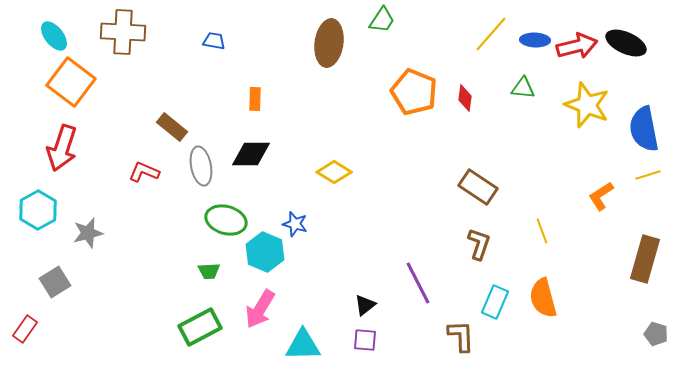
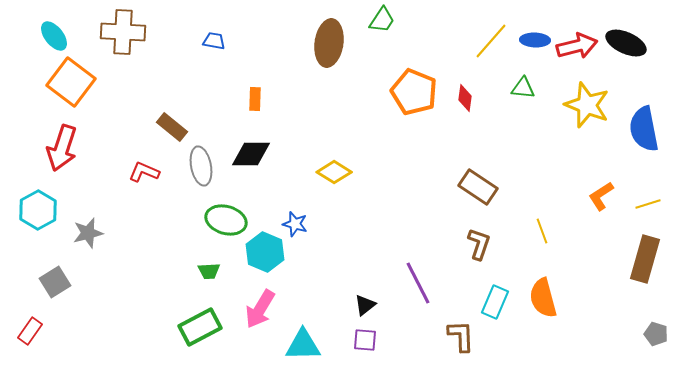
yellow line at (491, 34): moved 7 px down
yellow line at (648, 175): moved 29 px down
red rectangle at (25, 329): moved 5 px right, 2 px down
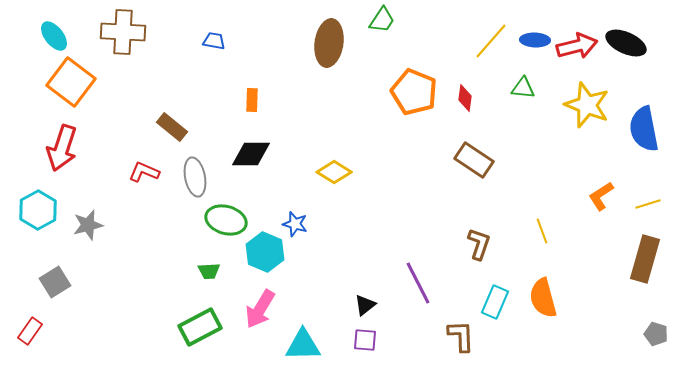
orange rectangle at (255, 99): moved 3 px left, 1 px down
gray ellipse at (201, 166): moved 6 px left, 11 px down
brown rectangle at (478, 187): moved 4 px left, 27 px up
gray star at (88, 233): moved 8 px up
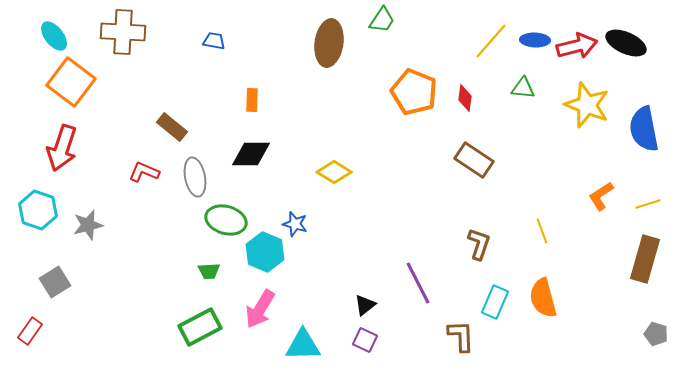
cyan hexagon at (38, 210): rotated 12 degrees counterclockwise
purple square at (365, 340): rotated 20 degrees clockwise
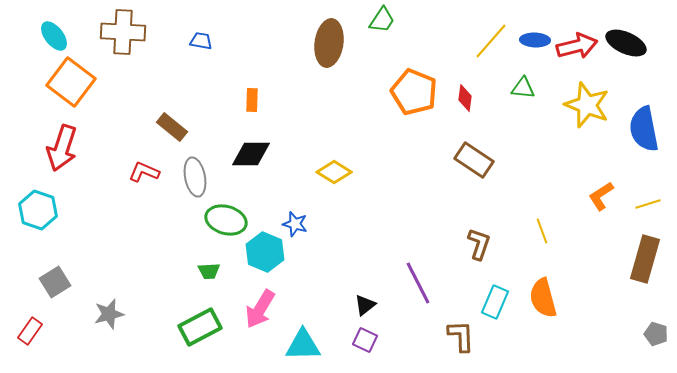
blue trapezoid at (214, 41): moved 13 px left
gray star at (88, 225): moved 21 px right, 89 px down
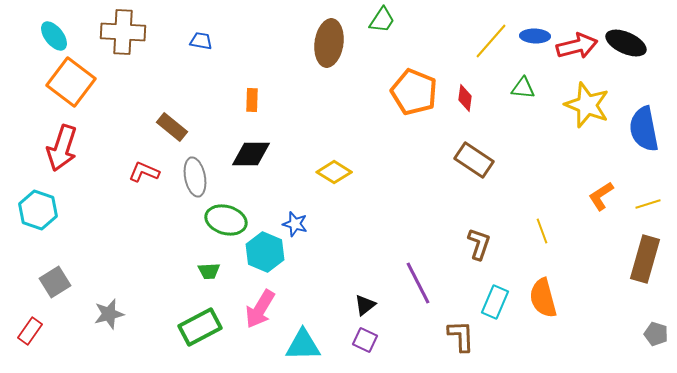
blue ellipse at (535, 40): moved 4 px up
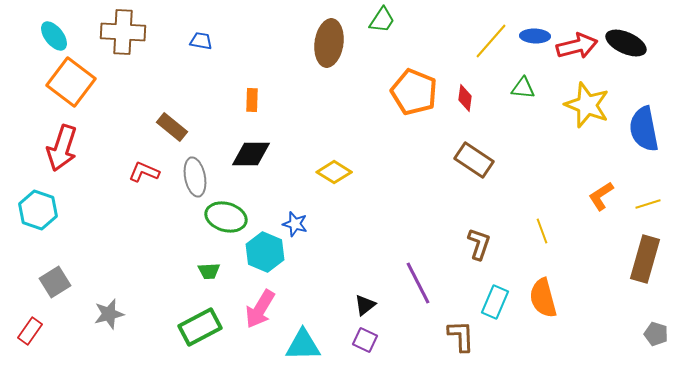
green ellipse at (226, 220): moved 3 px up
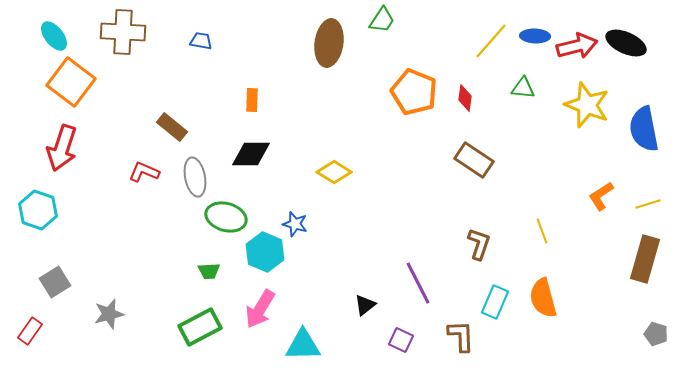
purple square at (365, 340): moved 36 px right
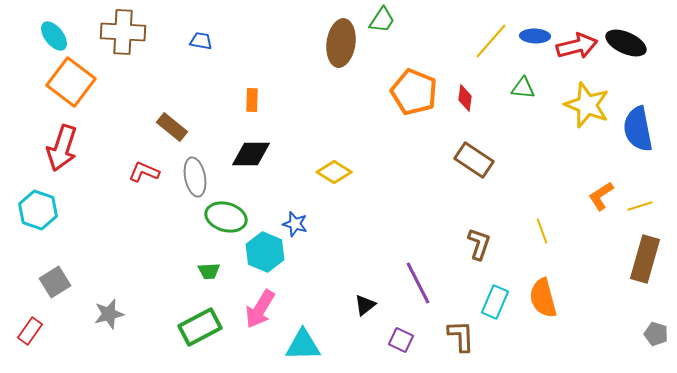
brown ellipse at (329, 43): moved 12 px right
blue semicircle at (644, 129): moved 6 px left
yellow line at (648, 204): moved 8 px left, 2 px down
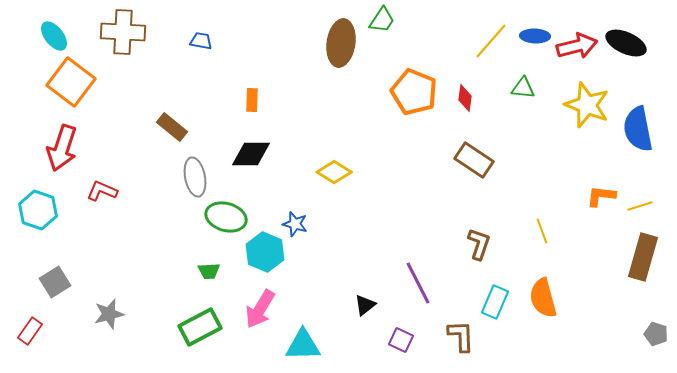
red L-shape at (144, 172): moved 42 px left, 19 px down
orange L-shape at (601, 196): rotated 40 degrees clockwise
brown rectangle at (645, 259): moved 2 px left, 2 px up
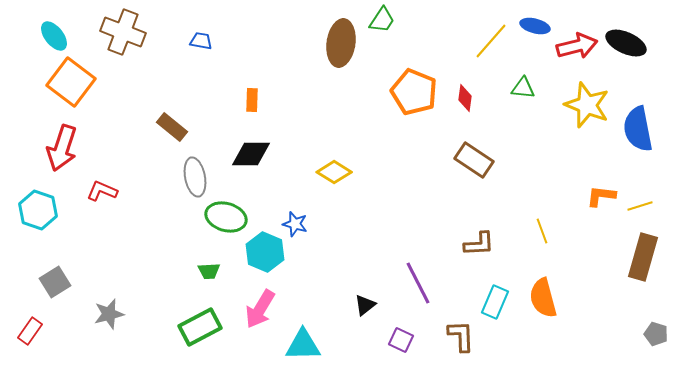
brown cross at (123, 32): rotated 18 degrees clockwise
blue ellipse at (535, 36): moved 10 px up; rotated 12 degrees clockwise
brown L-shape at (479, 244): rotated 68 degrees clockwise
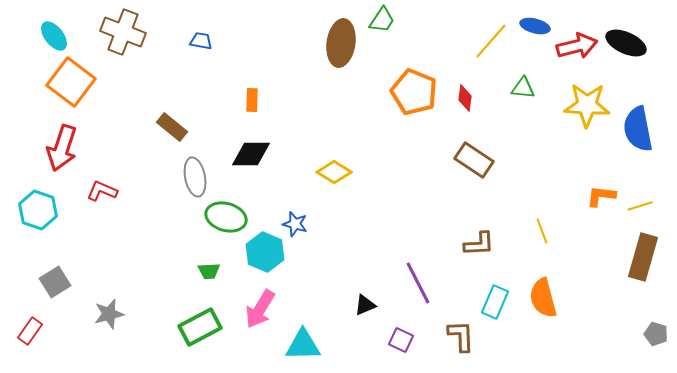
yellow star at (587, 105): rotated 18 degrees counterclockwise
black triangle at (365, 305): rotated 15 degrees clockwise
